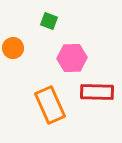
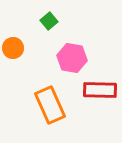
green square: rotated 30 degrees clockwise
pink hexagon: rotated 12 degrees clockwise
red rectangle: moved 3 px right, 2 px up
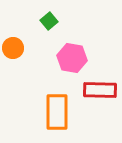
orange rectangle: moved 7 px right, 7 px down; rotated 24 degrees clockwise
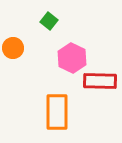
green square: rotated 12 degrees counterclockwise
pink hexagon: rotated 16 degrees clockwise
red rectangle: moved 9 px up
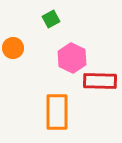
green square: moved 2 px right, 2 px up; rotated 24 degrees clockwise
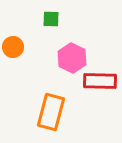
green square: rotated 30 degrees clockwise
orange circle: moved 1 px up
orange rectangle: moved 6 px left; rotated 15 degrees clockwise
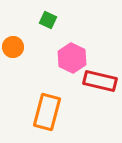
green square: moved 3 px left, 1 px down; rotated 24 degrees clockwise
red rectangle: rotated 12 degrees clockwise
orange rectangle: moved 4 px left
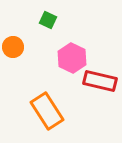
orange rectangle: moved 1 px up; rotated 48 degrees counterclockwise
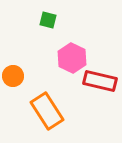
green square: rotated 12 degrees counterclockwise
orange circle: moved 29 px down
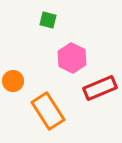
orange circle: moved 5 px down
red rectangle: moved 7 px down; rotated 36 degrees counterclockwise
orange rectangle: moved 1 px right
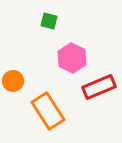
green square: moved 1 px right, 1 px down
red rectangle: moved 1 px left, 1 px up
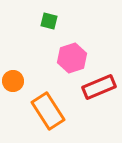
pink hexagon: rotated 16 degrees clockwise
